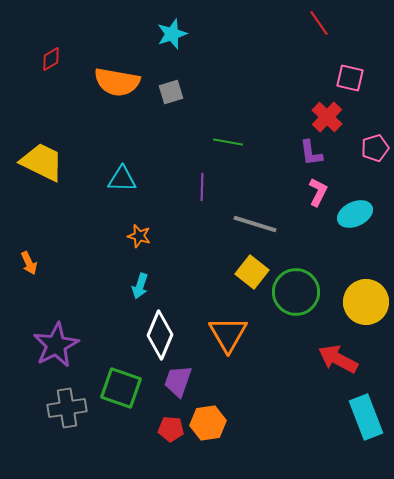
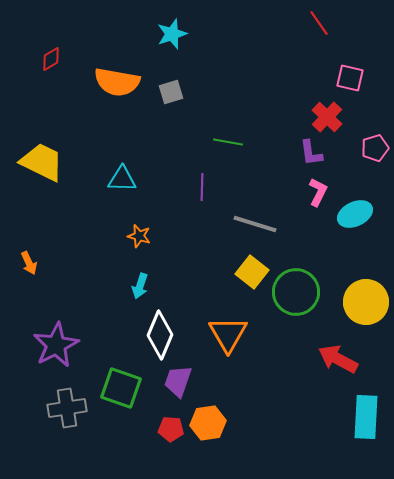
cyan rectangle: rotated 24 degrees clockwise
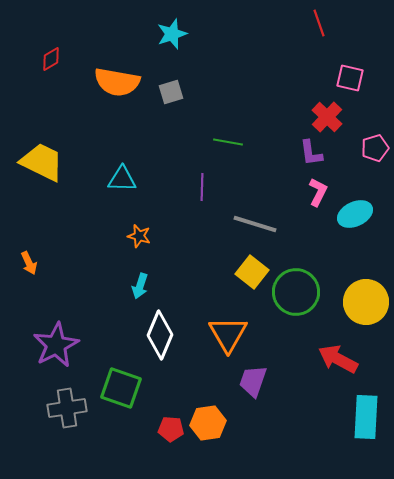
red line: rotated 16 degrees clockwise
purple trapezoid: moved 75 px right
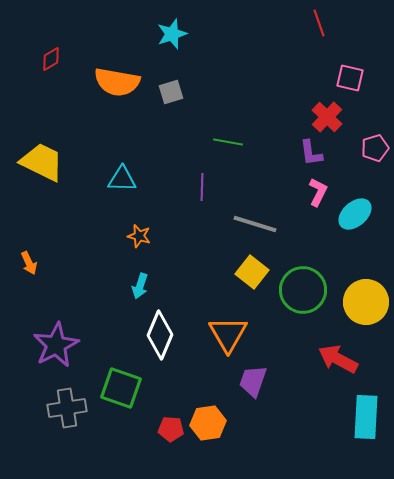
cyan ellipse: rotated 16 degrees counterclockwise
green circle: moved 7 px right, 2 px up
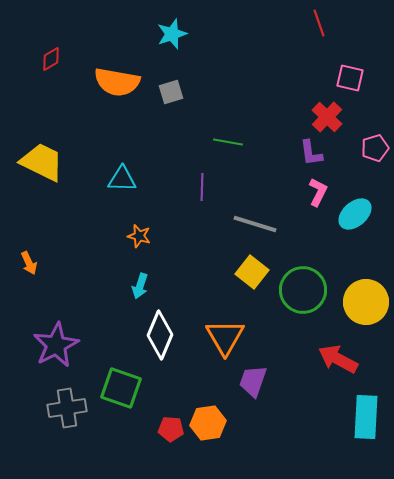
orange triangle: moved 3 px left, 3 px down
